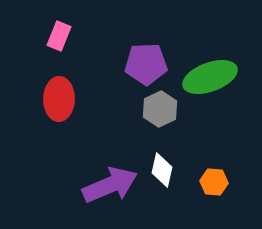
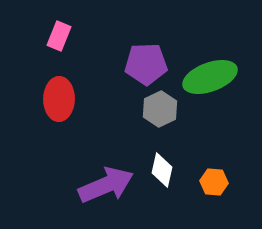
purple arrow: moved 4 px left
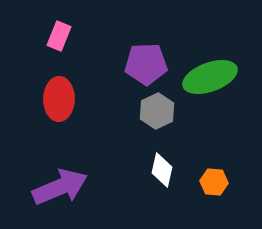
gray hexagon: moved 3 px left, 2 px down
purple arrow: moved 46 px left, 2 px down
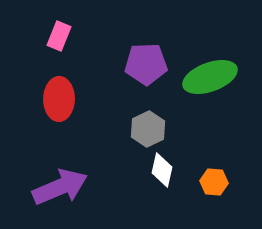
gray hexagon: moved 9 px left, 18 px down
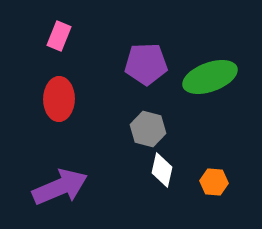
gray hexagon: rotated 20 degrees counterclockwise
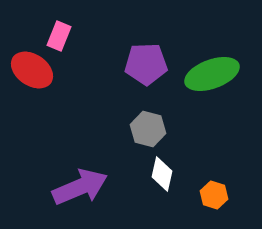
green ellipse: moved 2 px right, 3 px up
red ellipse: moved 27 px left, 29 px up; rotated 57 degrees counterclockwise
white diamond: moved 4 px down
orange hexagon: moved 13 px down; rotated 12 degrees clockwise
purple arrow: moved 20 px right
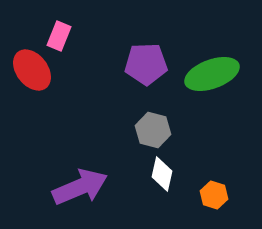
red ellipse: rotated 18 degrees clockwise
gray hexagon: moved 5 px right, 1 px down
